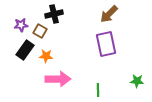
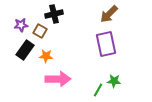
green star: moved 23 px left
green line: rotated 32 degrees clockwise
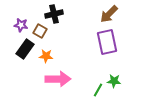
purple star: rotated 16 degrees clockwise
purple rectangle: moved 1 px right, 2 px up
black rectangle: moved 1 px up
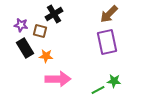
black cross: rotated 18 degrees counterclockwise
brown square: rotated 16 degrees counterclockwise
black rectangle: moved 1 px up; rotated 66 degrees counterclockwise
green line: rotated 32 degrees clockwise
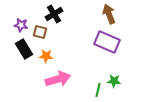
brown arrow: rotated 114 degrees clockwise
brown square: moved 1 px down
purple rectangle: rotated 55 degrees counterclockwise
black rectangle: moved 1 px left, 1 px down
pink arrow: rotated 15 degrees counterclockwise
green line: rotated 48 degrees counterclockwise
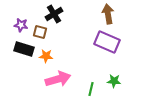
brown arrow: moved 1 px left; rotated 12 degrees clockwise
black rectangle: rotated 42 degrees counterclockwise
green line: moved 7 px left, 1 px up
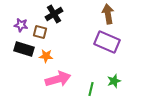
green star: rotated 24 degrees counterclockwise
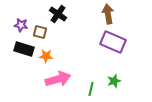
black cross: moved 4 px right; rotated 24 degrees counterclockwise
purple rectangle: moved 6 px right
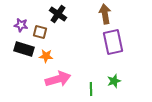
brown arrow: moved 3 px left
purple rectangle: rotated 55 degrees clockwise
green line: rotated 16 degrees counterclockwise
